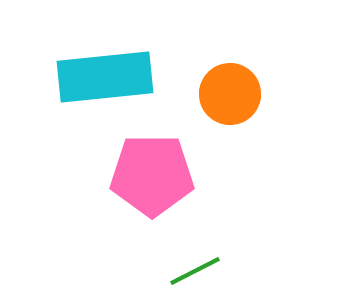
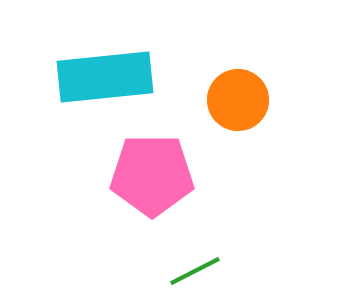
orange circle: moved 8 px right, 6 px down
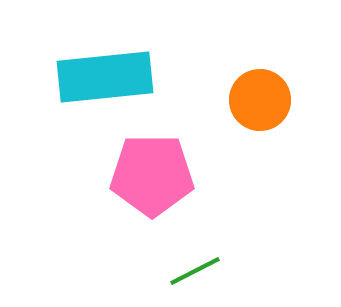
orange circle: moved 22 px right
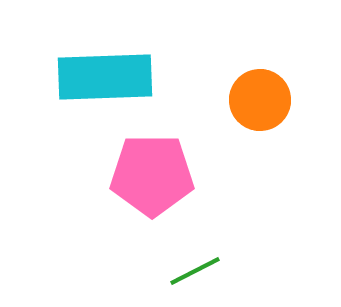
cyan rectangle: rotated 4 degrees clockwise
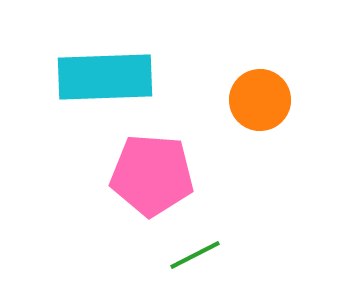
pink pentagon: rotated 4 degrees clockwise
green line: moved 16 px up
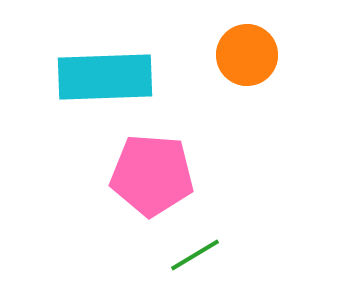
orange circle: moved 13 px left, 45 px up
green line: rotated 4 degrees counterclockwise
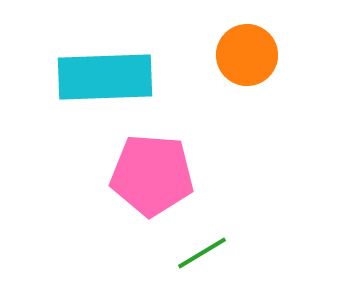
green line: moved 7 px right, 2 px up
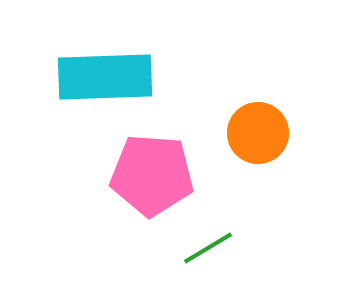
orange circle: moved 11 px right, 78 px down
green line: moved 6 px right, 5 px up
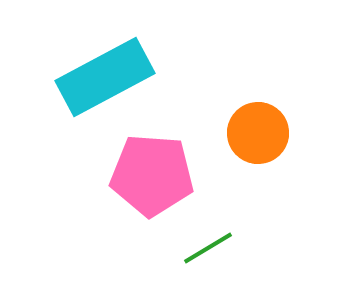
cyan rectangle: rotated 26 degrees counterclockwise
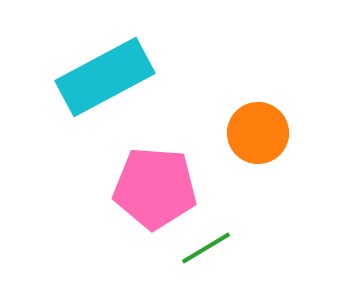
pink pentagon: moved 3 px right, 13 px down
green line: moved 2 px left
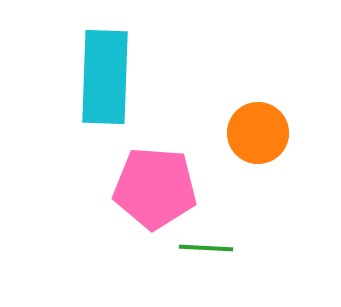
cyan rectangle: rotated 60 degrees counterclockwise
green line: rotated 34 degrees clockwise
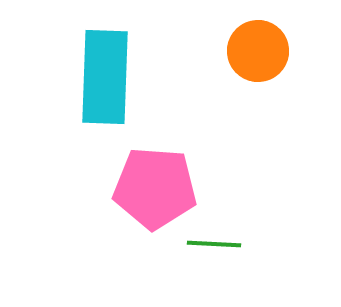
orange circle: moved 82 px up
green line: moved 8 px right, 4 px up
